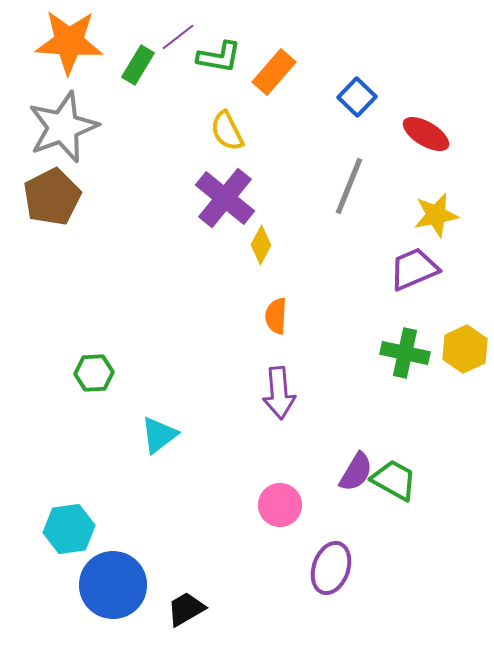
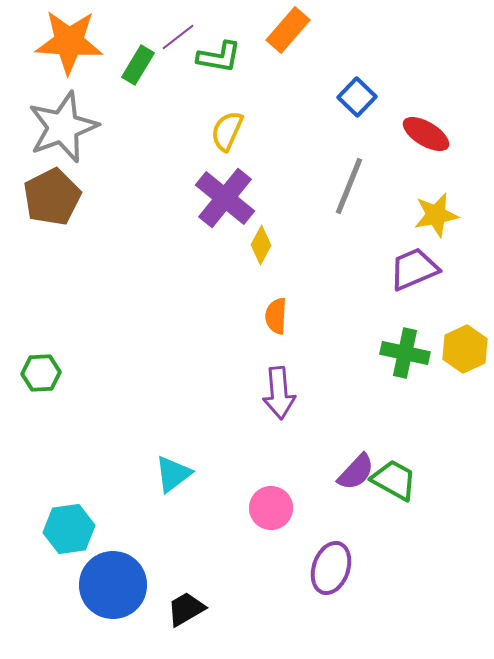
orange rectangle: moved 14 px right, 42 px up
yellow semicircle: rotated 51 degrees clockwise
green hexagon: moved 53 px left
cyan triangle: moved 14 px right, 39 px down
purple semicircle: rotated 12 degrees clockwise
pink circle: moved 9 px left, 3 px down
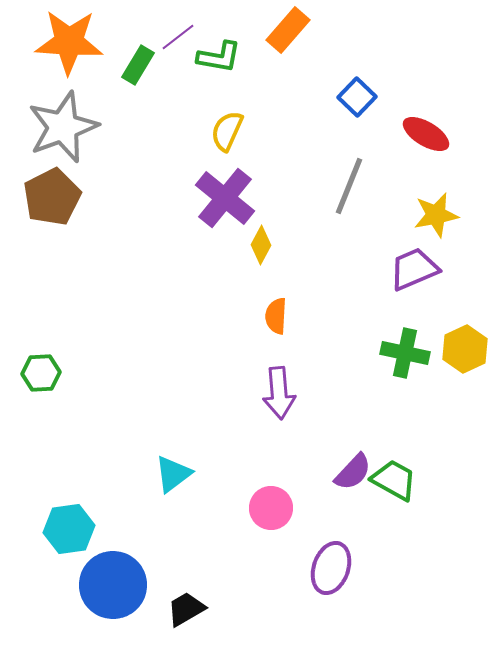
purple semicircle: moved 3 px left
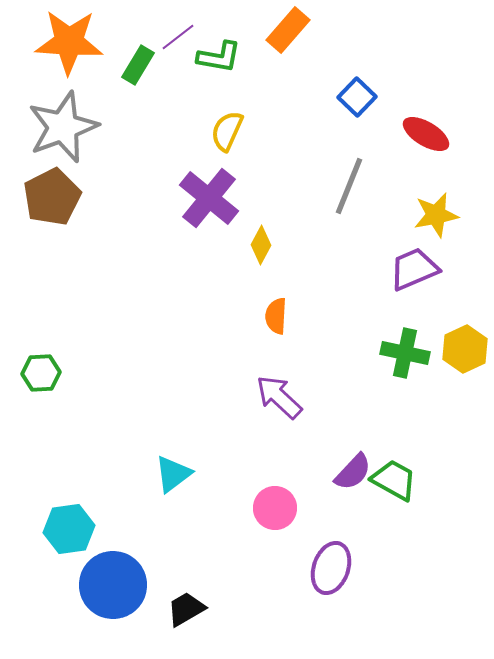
purple cross: moved 16 px left
purple arrow: moved 4 px down; rotated 138 degrees clockwise
pink circle: moved 4 px right
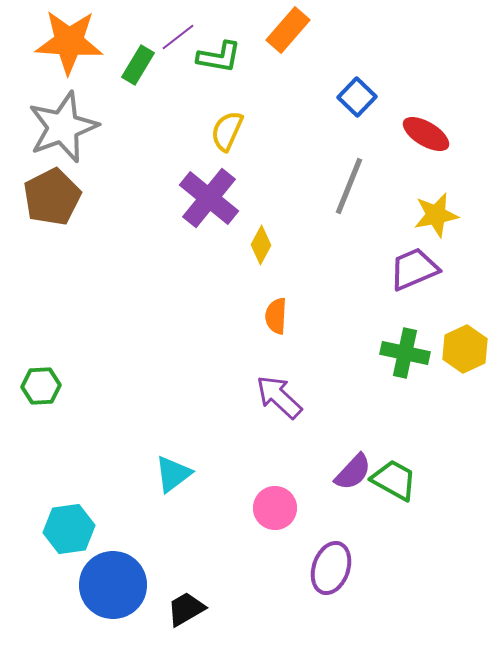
green hexagon: moved 13 px down
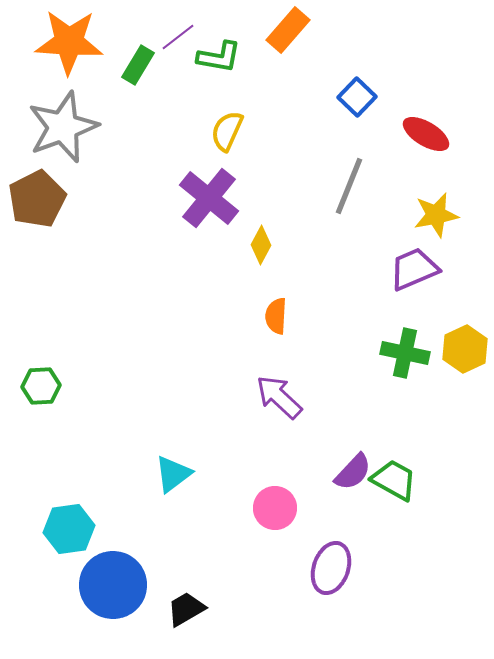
brown pentagon: moved 15 px left, 2 px down
